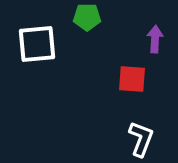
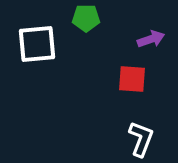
green pentagon: moved 1 px left, 1 px down
purple arrow: moved 4 px left; rotated 68 degrees clockwise
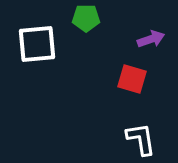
red square: rotated 12 degrees clockwise
white L-shape: rotated 30 degrees counterclockwise
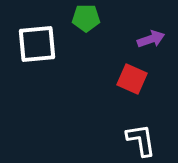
red square: rotated 8 degrees clockwise
white L-shape: moved 1 px down
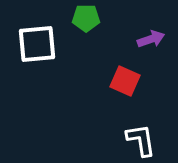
red square: moved 7 px left, 2 px down
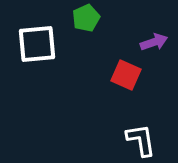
green pentagon: rotated 24 degrees counterclockwise
purple arrow: moved 3 px right, 3 px down
red square: moved 1 px right, 6 px up
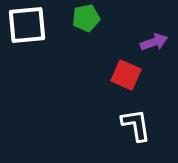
green pentagon: rotated 12 degrees clockwise
white square: moved 10 px left, 19 px up
white L-shape: moved 5 px left, 15 px up
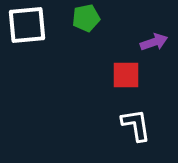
red square: rotated 24 degrees counterclockwise
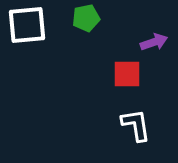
red square: moved 1 px right, 1 px up
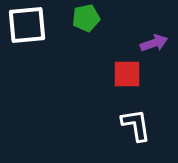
purple arrow: moved 1 px down
